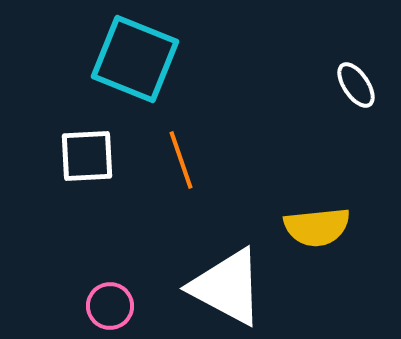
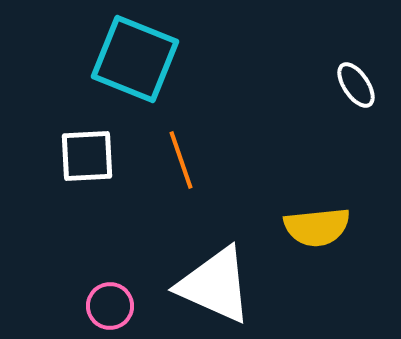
white triangle: moved 12 px left, 2 px up; rotated 4 degrees counterclockwise
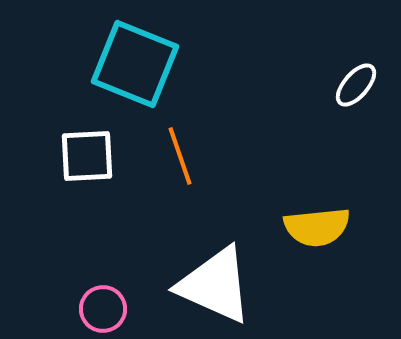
cyan square: moved 5 px down
white ellipse: rotated 75 degrees clockwise
orange line: moved 1 px left, 4 px up
pink circle: moved 7 px left, 3 px down
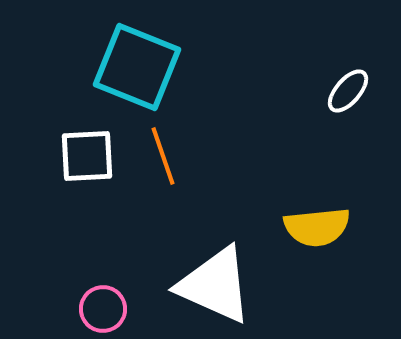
cyan square: moved 2 px right, 3 px down
white ellipse: moved 8 px left, 6 px down
orange line: moved 17 px left
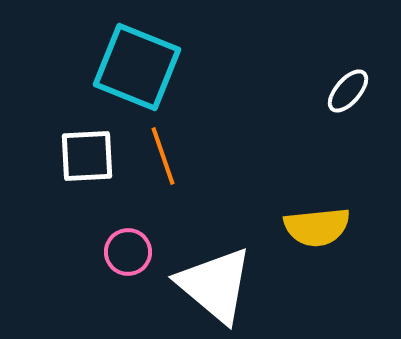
white triangle: rotated 16 degrees clockwise
pink circle: moved 25 px right, 57 px up
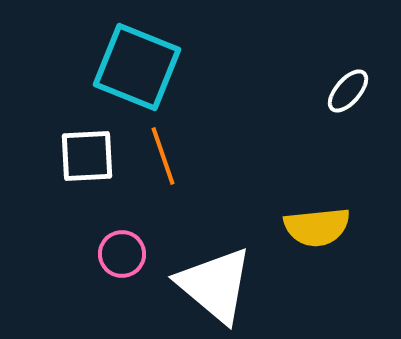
pink circle: moved 6 px left, 2 px down
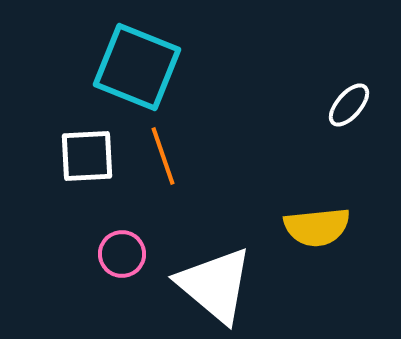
white ellipse: moved 1 px right, 14 px down
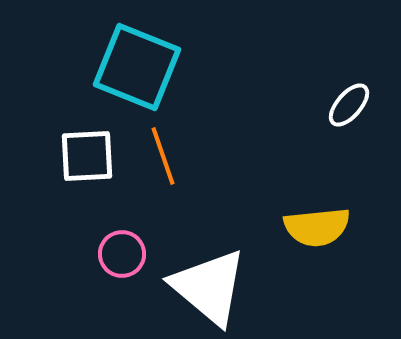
white triangle: moved 6 px left, 2 px down
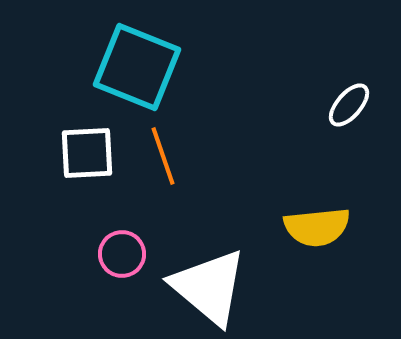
white square: moved 3 px up
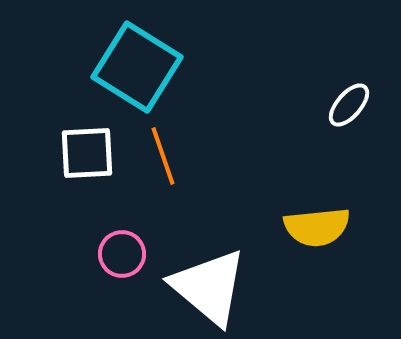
cyan square: rotated 10 degrees clockwise
